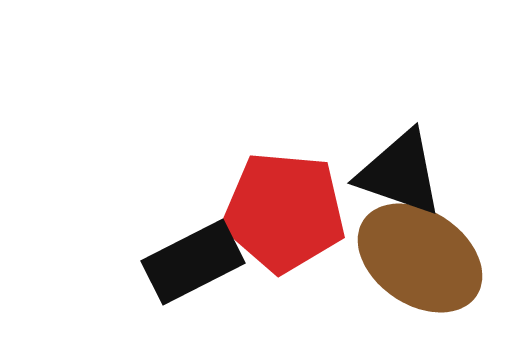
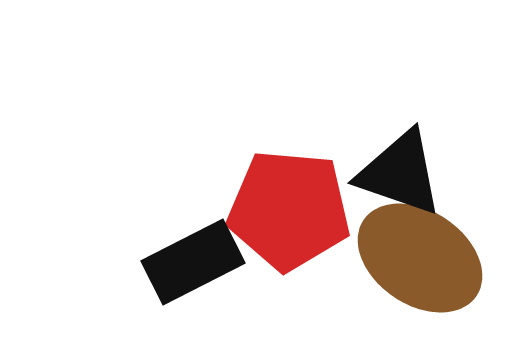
red pentagon: moved 5 px right, 2 px up
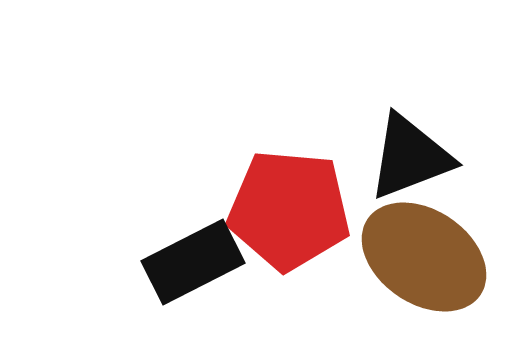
black triangle: moved 10 px right, 16 px up; rotated 40 degrees counterclockwise
brown ellipse: moved 4 px right, 1 px up
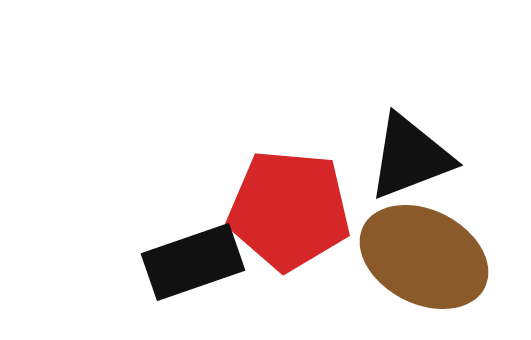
brown ellipse: rotated 7 degrees counterclockwise
black rectangle: rotated 8 degrees clockwise
